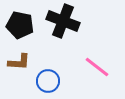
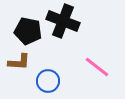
black pentagon: moved 8 px right, 6 px down
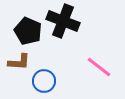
black pentagon: rotated 12 degrees clockwise
pink line: moved 2 px right
blue circle: moved 4 px left
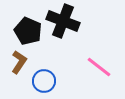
brown L-shape: rotated 60 degrees counterclockwise
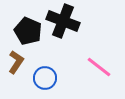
brown L-shape: moved 3 px left
blue circle: moved 1 px right, 3 px up
